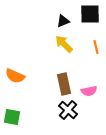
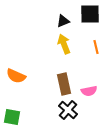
yellow arrow: rotated 24 degrees clockwise
orange semicircle: moved 1 px right
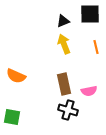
black cross: rotated 24 degrees counterclockwise
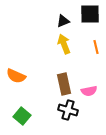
green square: moved 10 px right, 1 px up; rotated 30 degrees clockwise
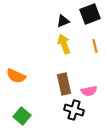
black square: rotated 20 degrees counterclockwise
orange line: moved 1 px left, 1 px up
black cross: moved 6 px right
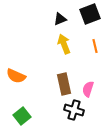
black triangle: moved 3 px left, 2 px up
pink semicircle: moved 1 px left, 2 px up; rotated 119 degrees clockwise
green square: rotated 12 degrees clockwise
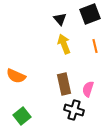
black triangle: rotated 48 degrees counterclockwise
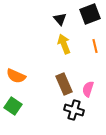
brown rectangle: rotated 10 degrees counterclockwise
green square: moved 9 px left, 10 px up; rotated 18 degrees counterclockwise
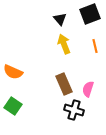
orange semicircle: moved 3 px left, 4 px up
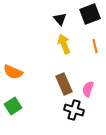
green square: rotated 24 degrees clockwise
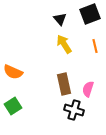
yellow arrow: rotated 12 degrees counterclockwise
brown rectangle: rotated 10 degrees clockwise
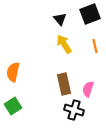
orange semicircle: rotated 78 degrees clockwise
